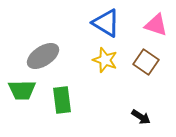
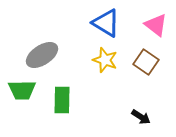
pink triangle: rotated 20 degrees clockwise
gray ellipse: moved 1 px left, 1 px up
green rectangle: rotated 8 degrees clockwise
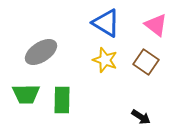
gray ellipse: moved 1 px left, 3 px up
green trapezoid: moved 4 px right, 4 px down
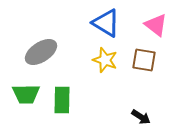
brown square: moved 2 px left, 2 px up; rotated 25 degrees counterclockwise
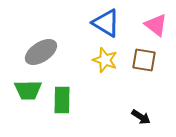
green trapezoid: moved 2 px right, 4 px up
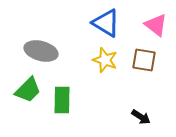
gray ellipse: moved 1 px up; rotated 48 degrees clockwise
green trapezoid: rotated 44 degrees counterclockwise
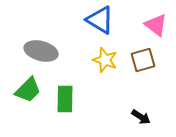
blue triangle: moved 6 px left, 3 px up
brown square: moved 1 px left; rotated 25 degrees counterclockwise
green rectangle: moved 3 px right, 1 px up
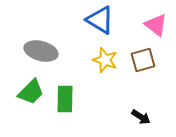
green trapezoid: moved 3 px right, 2 px down
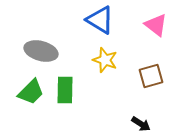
brown square: moved 8 px right, 16 px down
green rectangle: moved 9 px up
black arrow: moved 7 px down
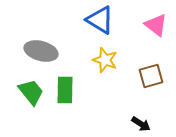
green trapezoid: rotated 84 degrees counterclockwise
